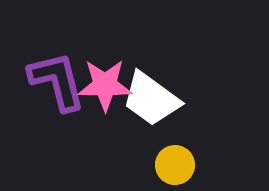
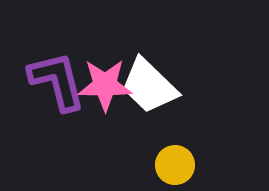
white trapezoid: moved 2 px left, 13 px up; rotated 8 degrees clockwise
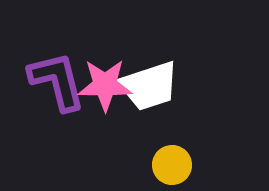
white trapezoid: rotated 62 degrees counterclockwise
yellow circle: moved 3 px left
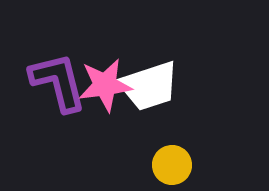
purple L-shape: moved 1 px right, 1 px down
pink star: rotated 8 degrees counterclockwise
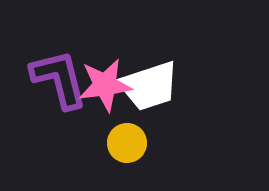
purple L-shape: moved 1 px right, 3 px up
yellow circle: moved 45 px left, 22 px up
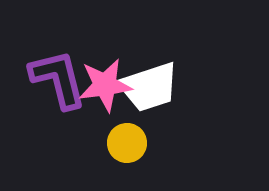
purple L-shape: moved 1 px left
white trapezoid: moved 1 px down
